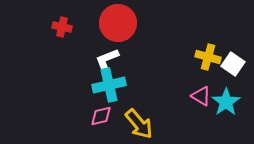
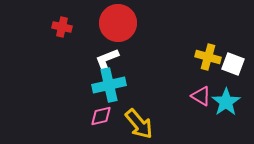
white square: rotated 15 degrees counterclockwise
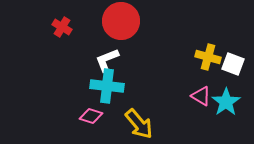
red circle: moved 3 px right, 2 px up
red cross: rotated 18 degrees clockwise
cyan cross: moved 2 px left, 1 px down; rotated 20 degrees clockwise
pink diamond: moved 10 px left; rotated 30 degrees clockwise
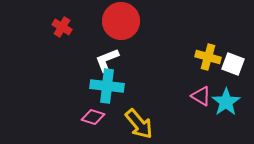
pink diamond: moved 2 px right, 1 px down
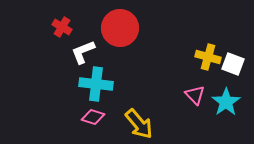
red circle: moved 1 px left, 7 px down
white L-shape: moved 24 px left, 8 px up
cyan cross: moved 11 px left, 2 px up
pink triangle: moved 6 px left, 1 px up; rotated 15 degrees clockwise
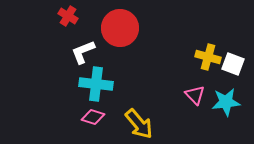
red cross: moved 6 px right, 11 px up
cyan star: rotated 28 degrees clockwise
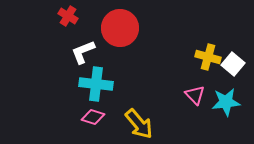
white square: rotated 20 degrees clockwise
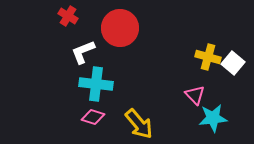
white square: moved 1 px up
cyan star: moved 13 px left, 16 px down
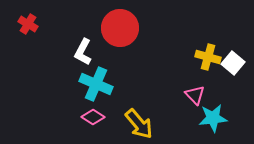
red cross: moved 40 px left, 8 px down
white L-shape: rotated 40 degrees counterclockwise
cyan cross: rotated 16 degrees clockwise
pink diamond: rotated 15 degrees clockwise
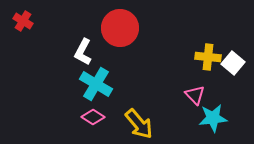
red cross: moved 5 px left, 3 px up
yellow cross: rotated 10 degrees counterclockwise
cyan cross: rotated 8 degrees clockwise
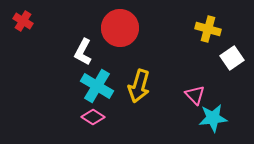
yellow cross: moved 28 px up; rotated 10 degrees clockwise
white square: moved 1 px left, 5 px up; rotated 15 degrees clockwise
cyan cross: moved 1 px right, 2 px down
yellow arrow: moved 38 px up; rotated 56 degrees clockwise
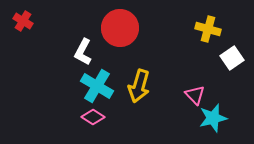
cyan star: rotated 8 degrees counterclockwise
